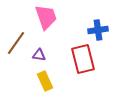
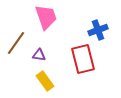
blue cross: rotated 12 degrees counterclockwise
yellow rectangle: rotated 12 degrees counterclockwise
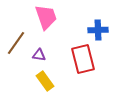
blue cross: rotated 18 degrees clockwise
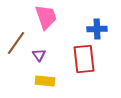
blue cross: moved 1 px left, 1 px up
purple triangle: rotated 48 degrees clockwise
red rectangle: moved 1 px right; rotated 8 degrees clockwise
yellow rectangle: rotated 48 degrees counterclockwise
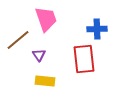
pink trapezoid: moved 2 px down
brown line: moved 2 px right, 3 px up; rotated 15 degrees clockwise
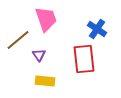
blue cross: rotated 36 degrees clockwise
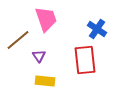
purple triangle: moved 1 px down
red rectangle: moved 1 px right, 1 px down
